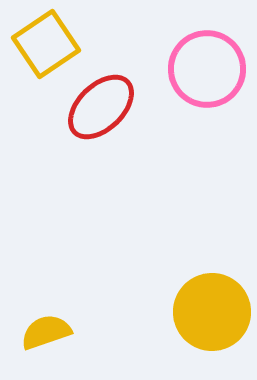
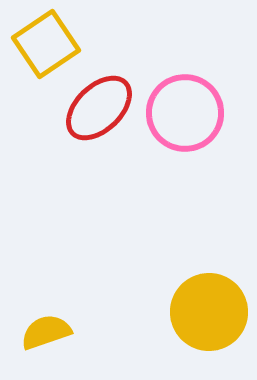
pink circle: moved 22 px left, 44 px down
red ellipse: moved 2 px left, 1 px down
yellow circle: moved 3 px left
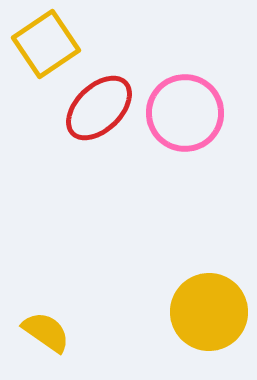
yellow semicircle: rotated 54 degrees clockwise
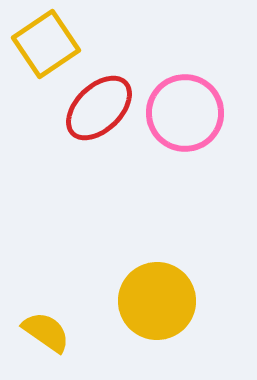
yellow circle: moved 52 px left, 11 px up
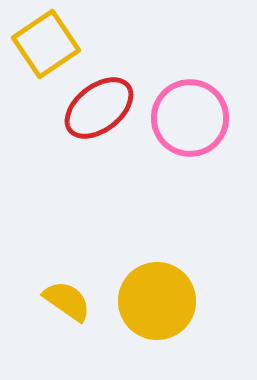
red ellipse: rotated 6 degrees clockwise
pink circle: moved 5 px right, 5 px down
yellow semicircle: moved 21 px right, 31 px up
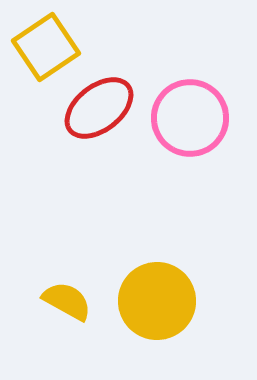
yellow square: moved 3 px down
yellow semicircle: rotated 6 degrees counterclockwise
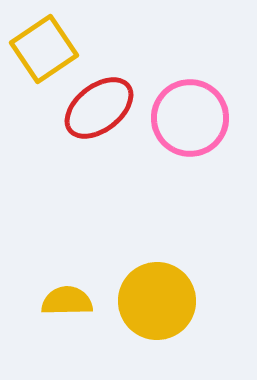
yellow square: moved 2 px left, 2 px down
yellow semicircle: rotated 30 degrees counterclockwise
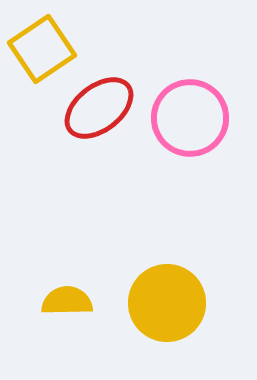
yellow square: moved 2 px left
yellow circle: moved 10 px right, 2 px down
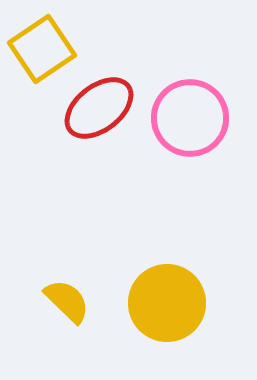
yellow semicircle: rotated 45 degrees clockwise
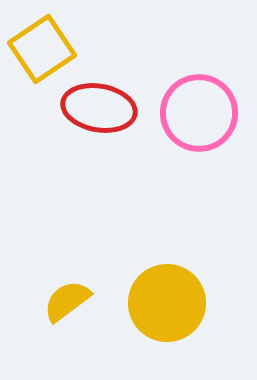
red ellipse: rotated 48 degrees clockwise
pink circle: moved 9 px right, 5 px up
yellow semicircle: rotated 81 degrees counterclockwise
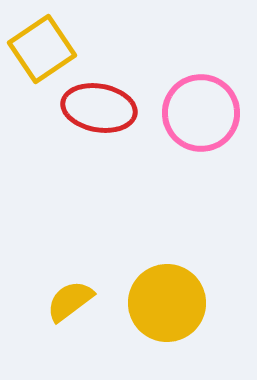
pink circle: moved 2 px right
yellow semicircle: moved 3 px right
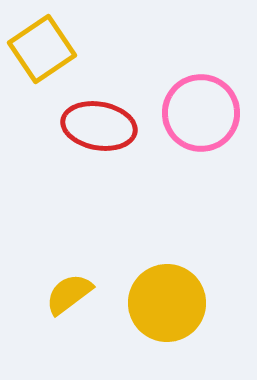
red ellipse: moved 18 px down
yellow semicircle: moved 1 px left, 7 px up
